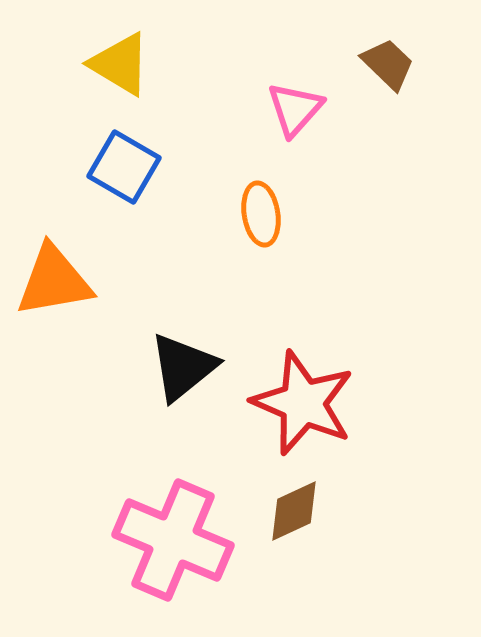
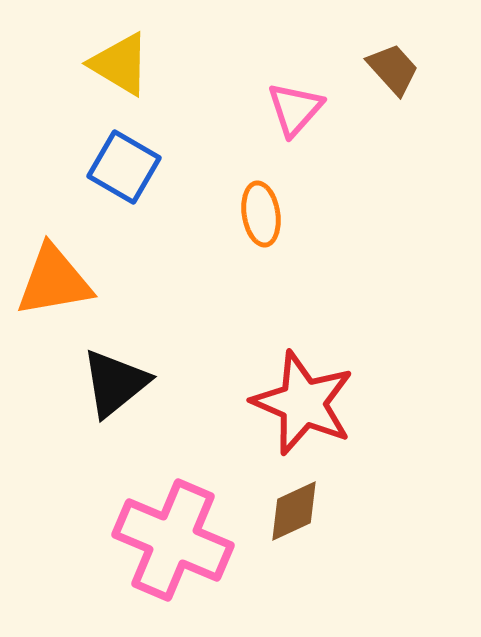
brown trapezoid: moved 5 px right, 5 px down; rotated 4 degrees clockwise
black triangle: moved 68 px left, 16 px down
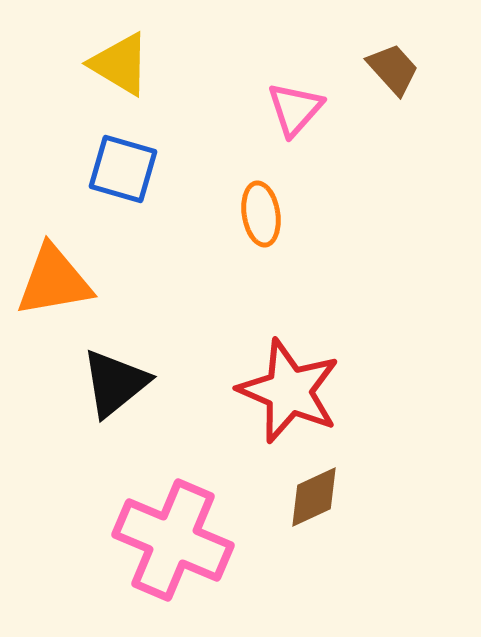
blue square: moved 1 px left, 2 px down; rotated 14 degrees counterclockwise
red star: moved 14 px left, 12 px up
brown diamond: moved 20 px right, 14 px up
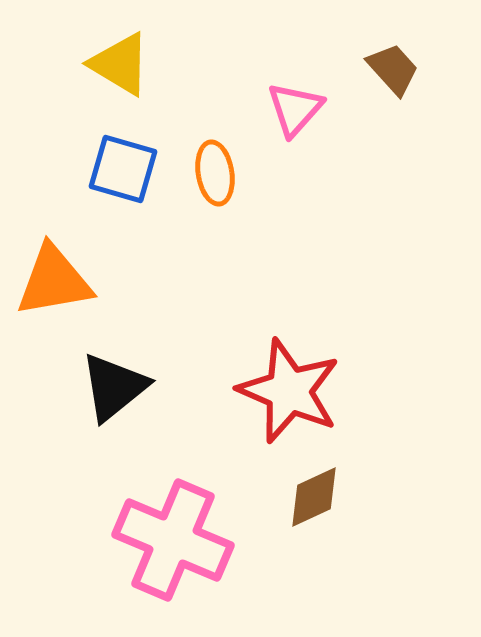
orange ellipse: moved 46 px left, 41 px up
black triangle: moved 1 px left, 4 px down
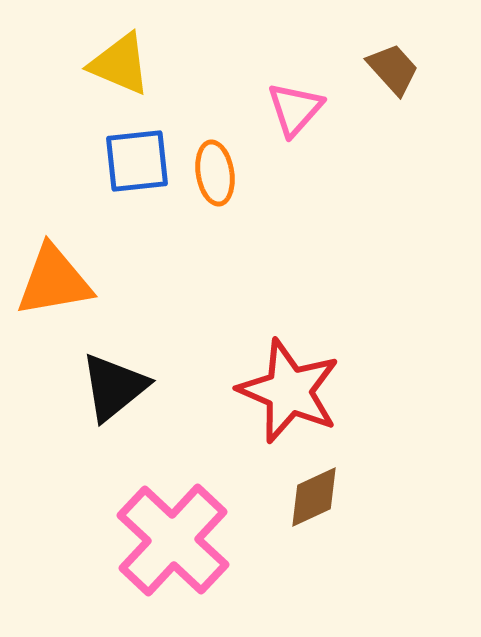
yellow triangle: rotated 8 degrees counterclockwise
blue square: moved 14 px right, 8 px up; rotated 22 degrees counterclockwise
pink cross: rotated 20 degrees clockwise
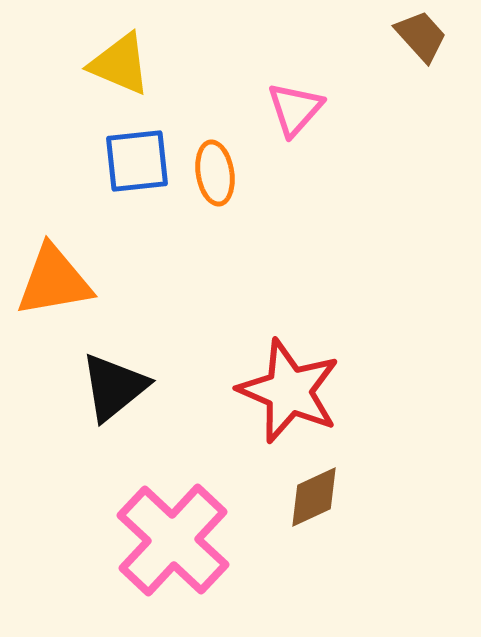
brown trapezoid: moved 28 px right, 33 px up
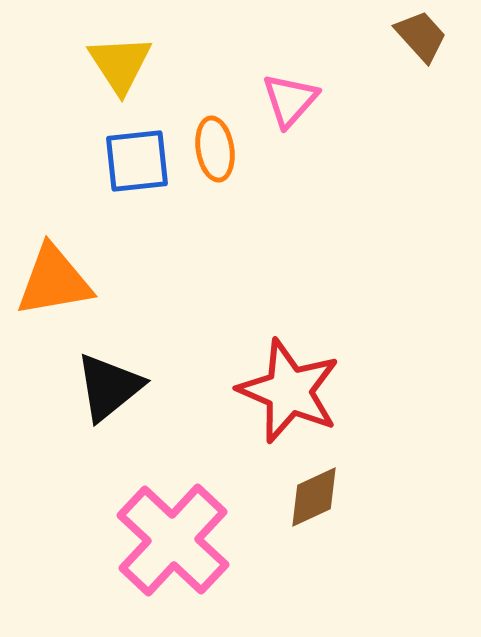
yellow triangle: rotated 34 degrees clockwise
pink triangle: moved 5 px left, 9 px up
orange ellipse: moved 24 px up
black triangle: moved 5 px left
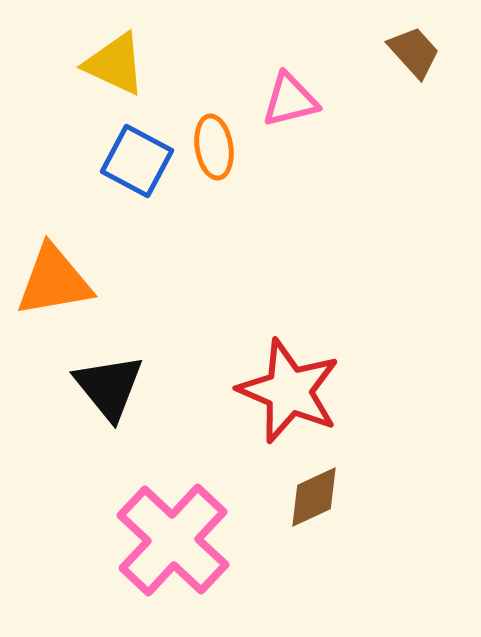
brown trapezoid: moved 7 px left, 16 px down
yellow triangle: moved 5 px left; rotated 32 degrees counterclockwise
pink triangle: rotated 34 degrees clockwise
orange ellipse: moved 1 px left, 2 px up
blue square: rotated 34 degrees clockwise
black triangle: rotated 30 degrees counterclockwise
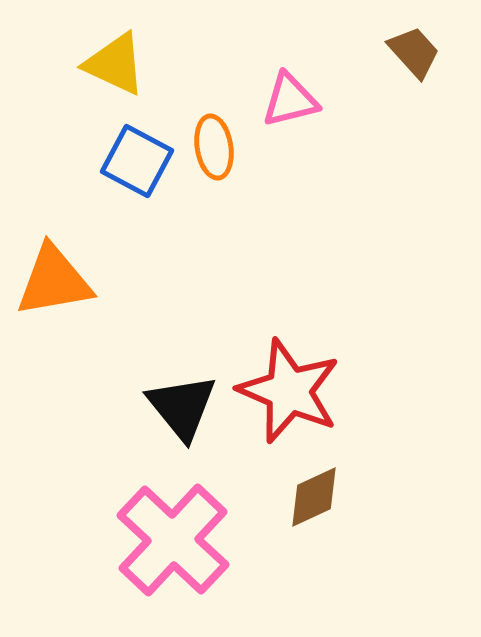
black triangle: moved 73 px right, 20 px down
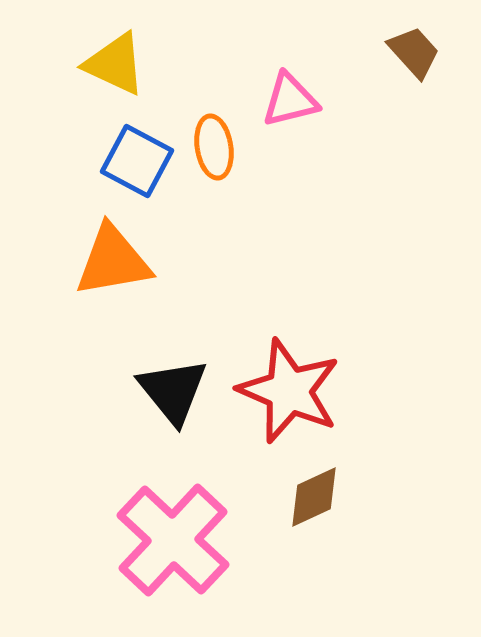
orange triangle: moved 59 px right, 20 px up
black triangle: moved 9 px left, 16 px up
